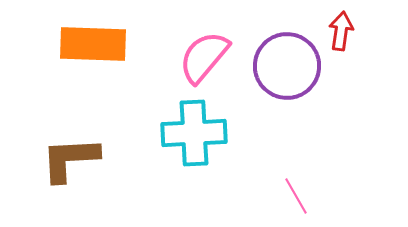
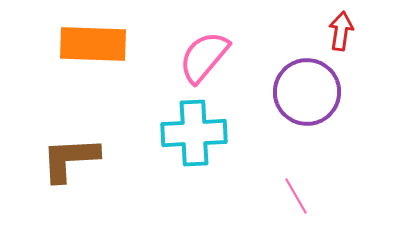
purple circle: moved 20 px right, 26 px down
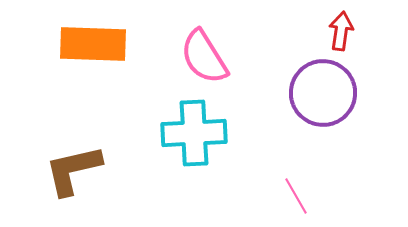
pink semicircle: rotated 72 degrees counterclockwise
purple circle: moved 16 px right, 1 px down
brown L-shape: moved 3 px right, 11 px down; rotated 10 degrees counterclockwise
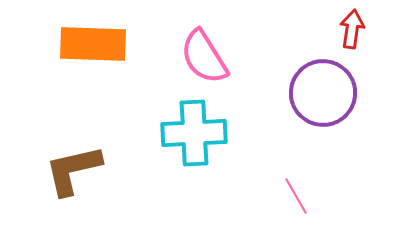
red arrow: moved 11 px right, 2 px up
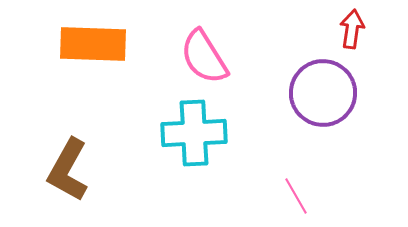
brown L-shape: moved 5 px left; rotated 48 degrees counterclockwise
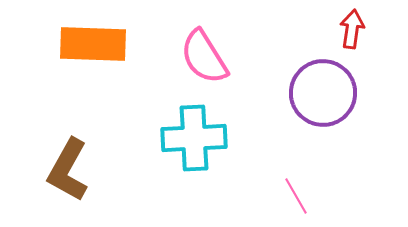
cyan cross: moved 5 px down
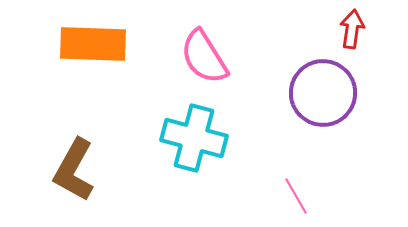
cyan cross: rotated 18 degrees clockwise
brown L-shape: moved 6 px right
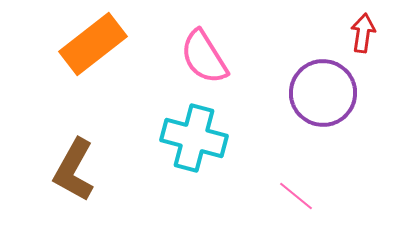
red arrow: moved 11 px right, 4 px down
orange rectangle: rotated 40 degrees counterclockwise
pink line: rotated 21 degrees counterclockwise
